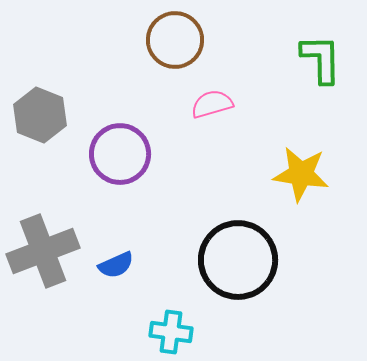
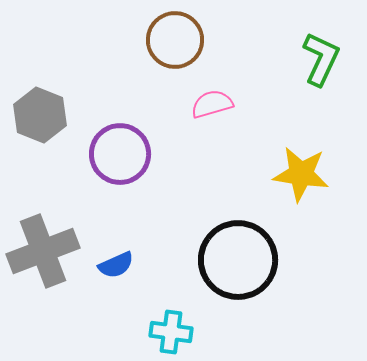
green L-shape: rotated 26 degrees clockwise
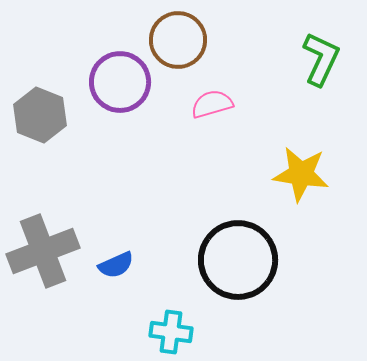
brown circle: moved 3 px right
purple circle: moved 72 px up
